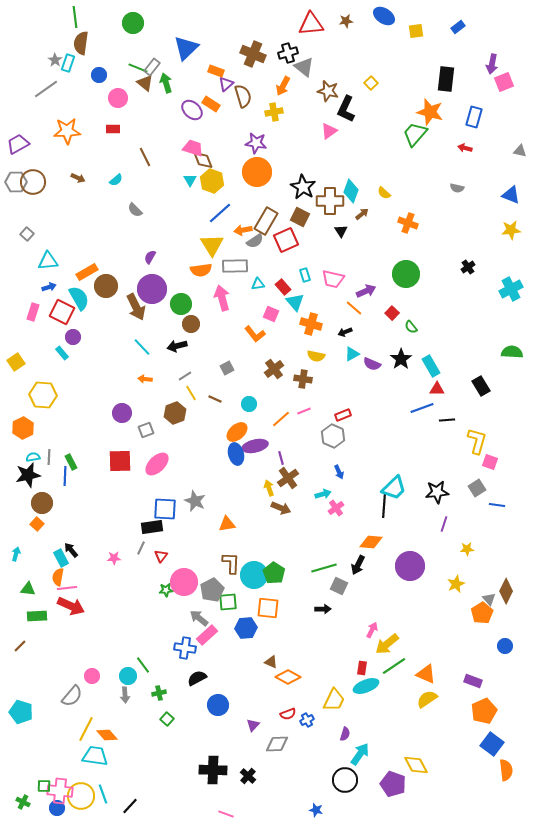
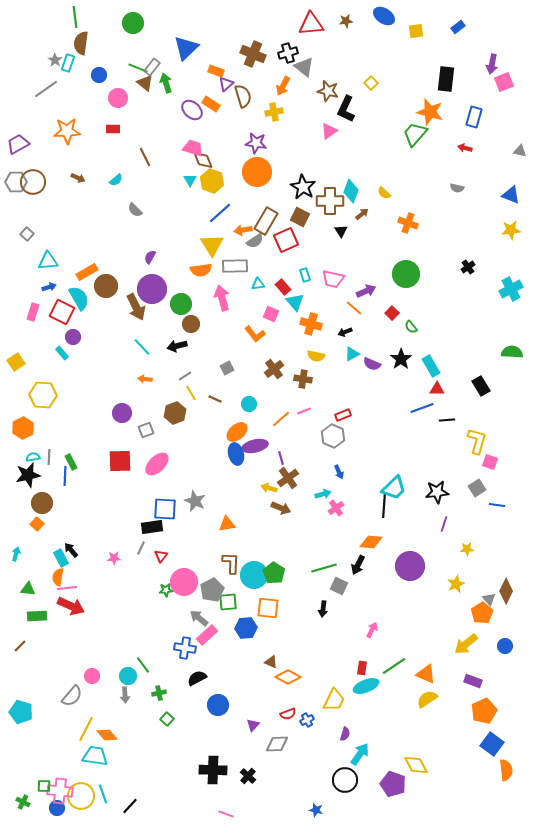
yellow arrow at (269, 488): rotated 56 degrees counterclockwise
black arrow at (323, 609): rotated 98 degrees clockwise
yellow arrow at (387, 644): moved 79 px right
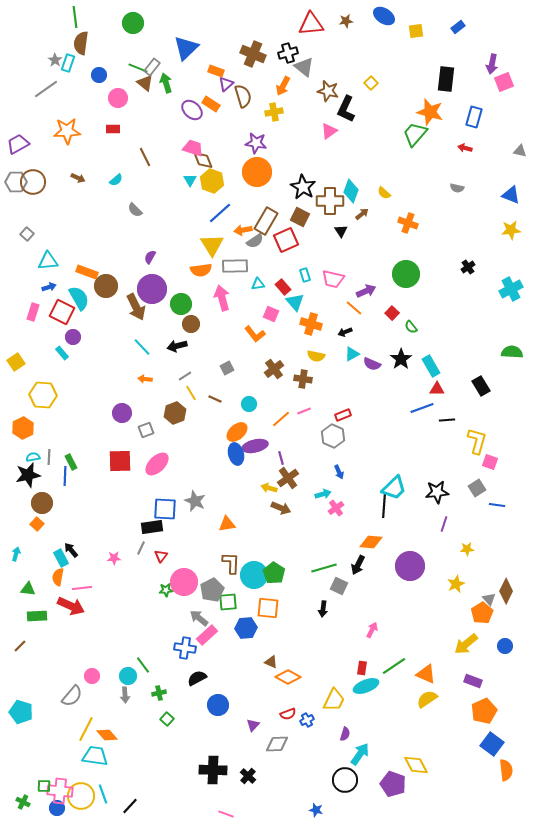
orange rectangle at (87, 272): rotated 50 degrees clockwise
pink line at (67, 588): moved 15 px right
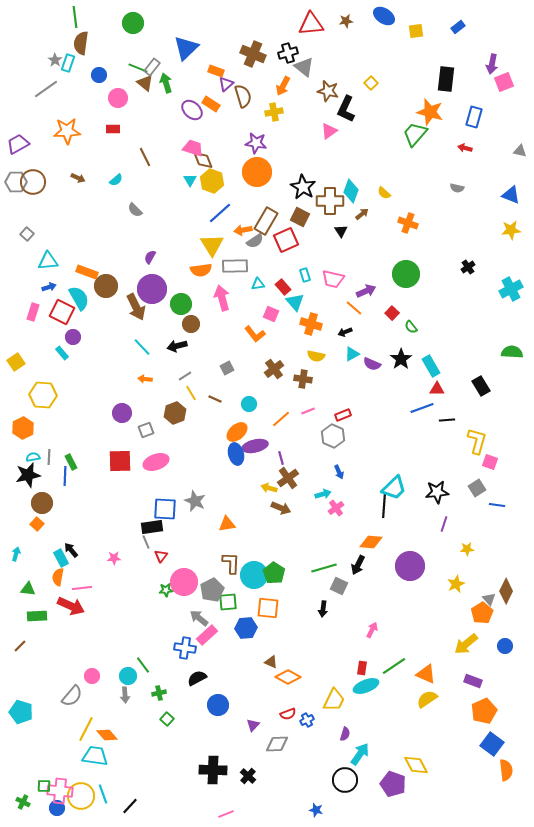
pink line at (304, 411): moved 4 px right
pink ellipse at (157, 464): moved 1 px left, 2 px up; rotated 25 degrees clockwise
gray line at (141, 548): moved 5 px right, 6 px up; rotated 48 degrees counterclockwise
pink line at (226, 814): rotated 42 degrees counterclockwise
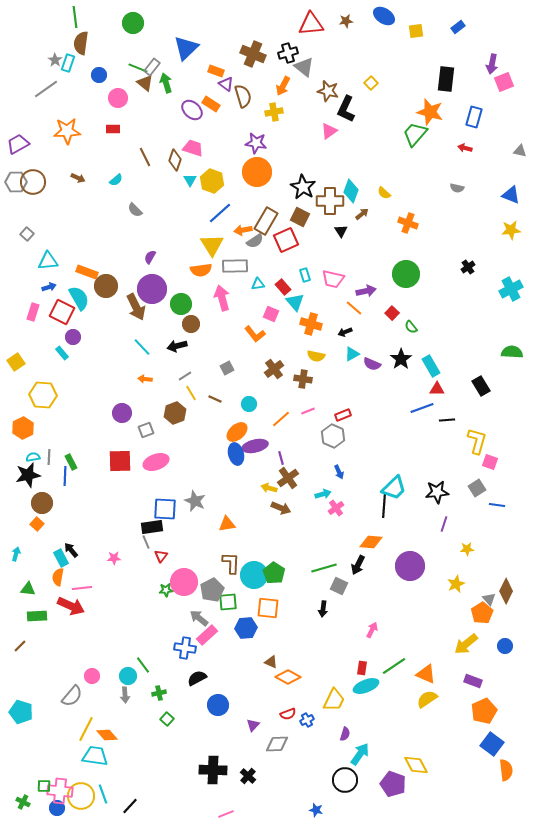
purple triangle at (226, 84): rotated 42 degrees counterclockwise
brown diamond at (203, 160): moved 28 px left; rotated 40 degrees clockwise
purple arrow at (366, 291): rotated 12 degrees clockwise
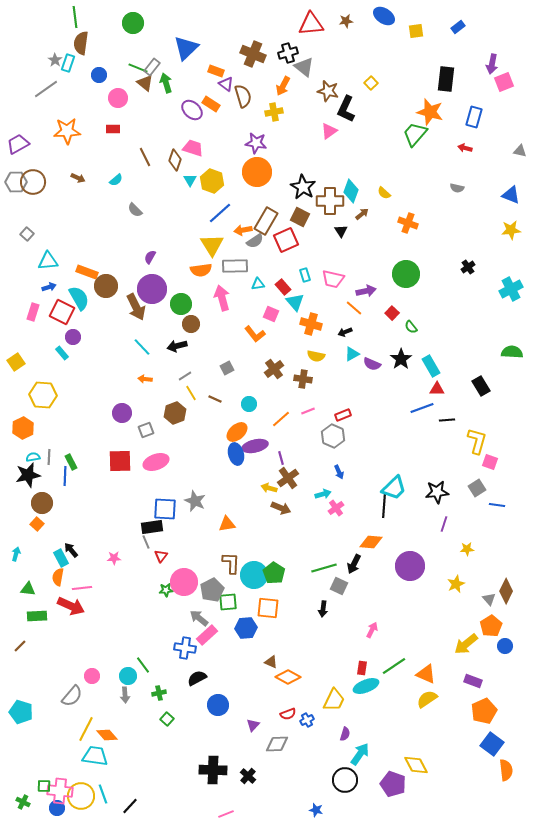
black arrow at (358, 565): moved 4 px left, 1 px up
orange pentagon at (482, 613): moved 9 px right, 13 px down
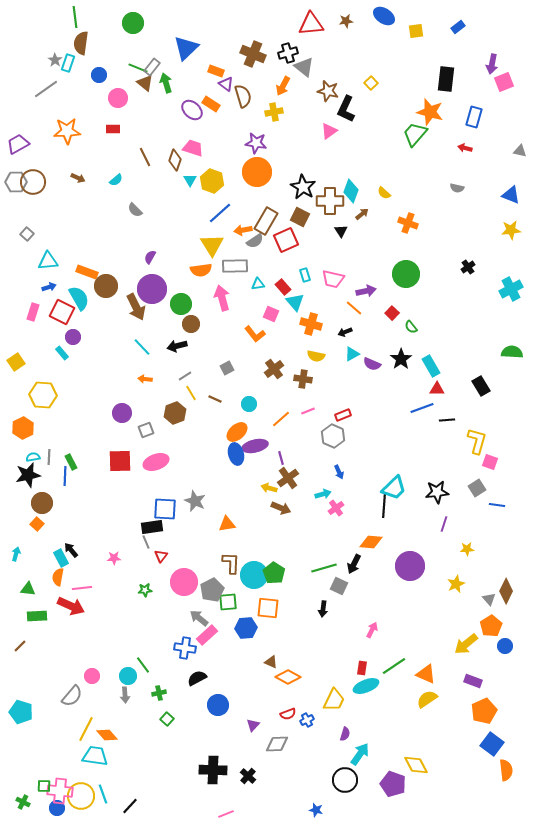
green star at (166, 590): moved 21 px left
